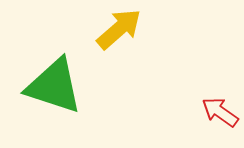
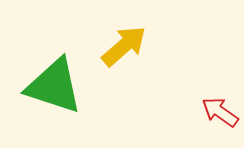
yellow arrow: moved 5 px right, 17 px down
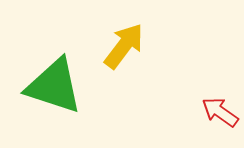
yellow arrow: rotated 12 degrees counterclockwise
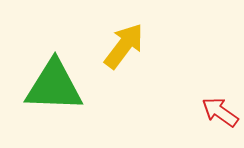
green triangle: rotated 16 degrees counterclockwise
